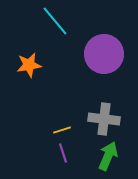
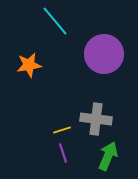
gray cross: moved 8 px left
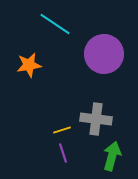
cyan line: moved 3 px down; rotated 16 degrees counterclockwise
green arrow: moved 4 px right; rotated 8 degrees counterclockwise
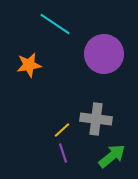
yellow line: rotated 24 degrees counterclockwise
green arrow: rotated 36 degrees clockwise
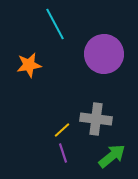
cyan line: rotated 28 degrees clockwise
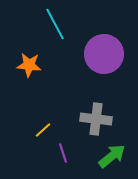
orange star: rotated 15 degrees clockwise
yellow line: moved 19 px left
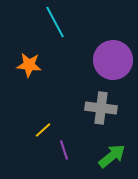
cyan line: moved 2 px up
purple circle: moved 9 px right, 6 px down
gray cross: moved 5 px right, 11 px up
purple line: moved 1 px right, 3 px up
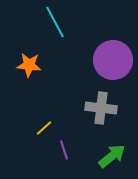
yellow line: moved 1 px right, 2 px up
